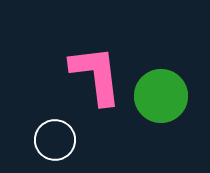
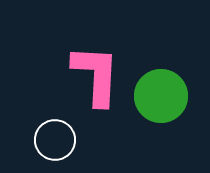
pink L-shape: rotated 10 degrees clockwise
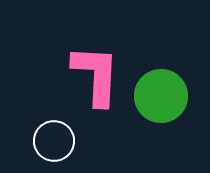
white circle: moved 1 px left, 1 px down
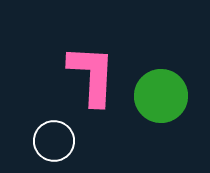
pink L-shape: moved 4 px left
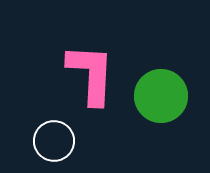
pink L-shape: moved 1 px left, 1 px up
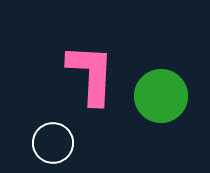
white circle: moved 1 px left, 2 px down
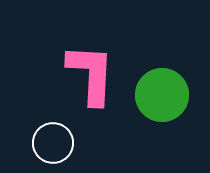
green circle: moved 1 px right, 1 px up
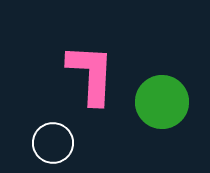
green circle: moved 7 px down
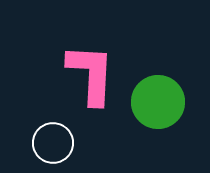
green circle: moved 4 px left
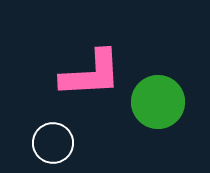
pink L-shape: rotated 84 degrees clockwise
